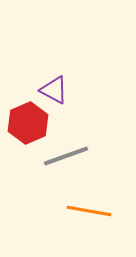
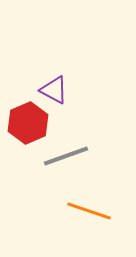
orange line: rotated 9 degrees clockwise
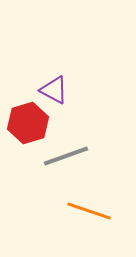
red hexagon: rotated 6 degrees clockwise
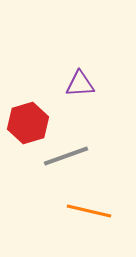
purple triangle: moved 26 px right, 6 px up; rotated 32 degrees counterclockwise
orange line: rotated 6 degrees counterclockwise
